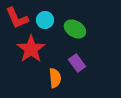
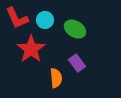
orange semicircle: moved 1 px right
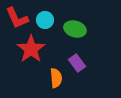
green ellipse: rotated 15 degrees counterclockwise
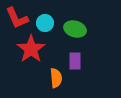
cyan circle: moved 3 px down
purple rectangle: moved 2 px left, 2 px up; rotated 36 degrees clockwise
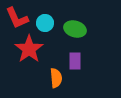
red star: moved 2 px left
